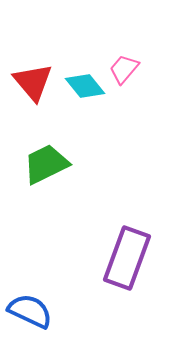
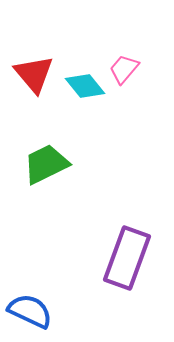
red triangle: moved 1 px right, 8 px up
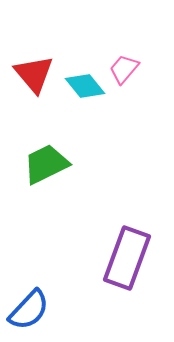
blue semicircle: moved 1 px left, 1 px up; rotated 108 degrees clockwise
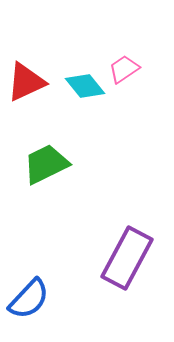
pink trapezoid: rotated 16 degrees clockwise
red triangle: moved 8 px left, 8 px down; rotated 45 degrees clockwise
purple rectangle: rotated 8 degrees clockwise
blue semicircle: moved 11 px up
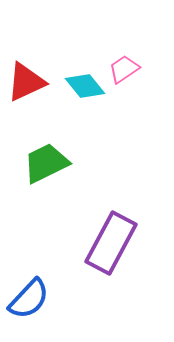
green trapezoid: moved 1 px up
purple rectangle: moved 16 px left, 15 px up
